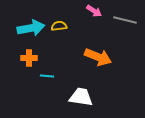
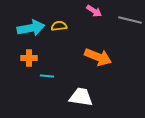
gray line: moved 5 px right
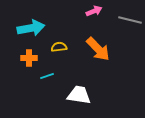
pink arrow: rotated 56 degrees counterclockwise
yellow semicircle: moved 21 px down
orange arrow: moved 8 px up; rotated 24 degrees clockwise
cyan line: rotated 24 degrees counterclockwise
white trapezoid: moved 2 px left, 2 px up
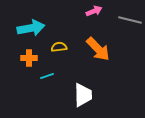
white trapezoid: moved 4 px right; rotated 80 degrees clockwise
